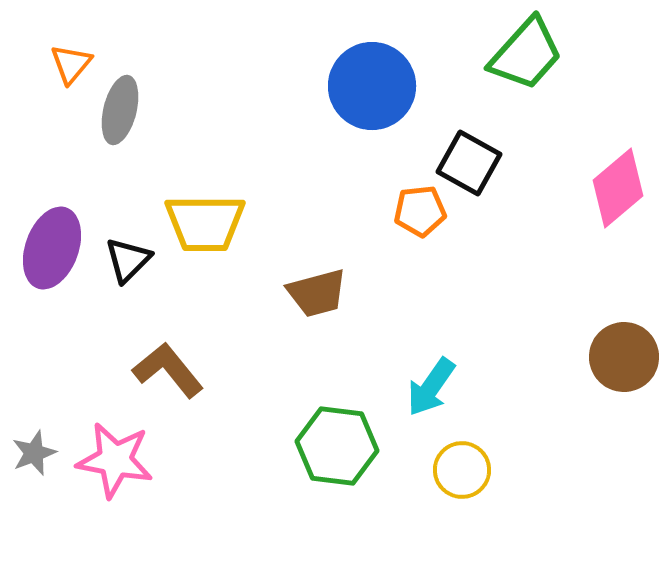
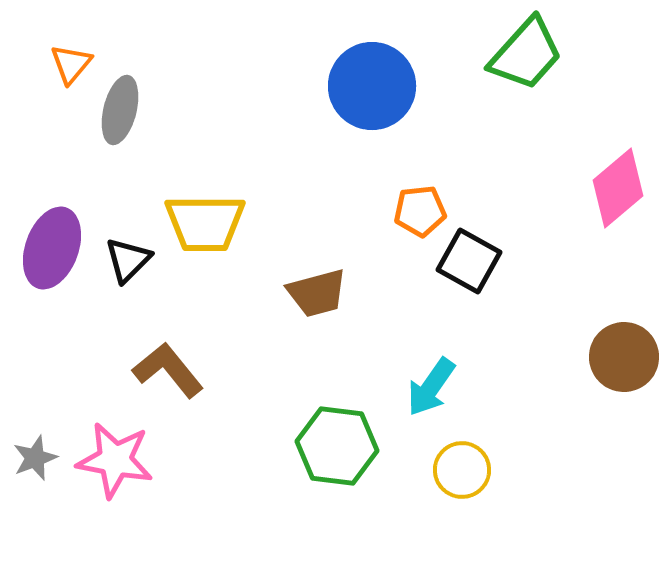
black square: moved 98 px down
gray star: moved 1 px right, 5 px down
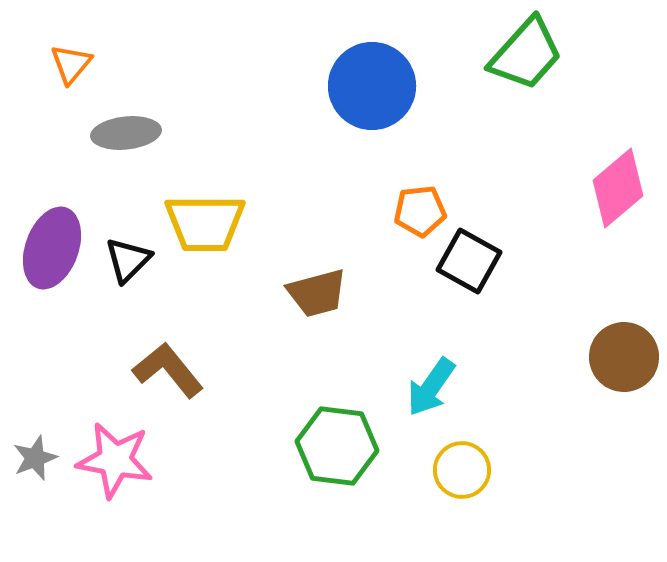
gray ellipse: moved 6 px right, 23 px down; rotated 70 degrees clockwise
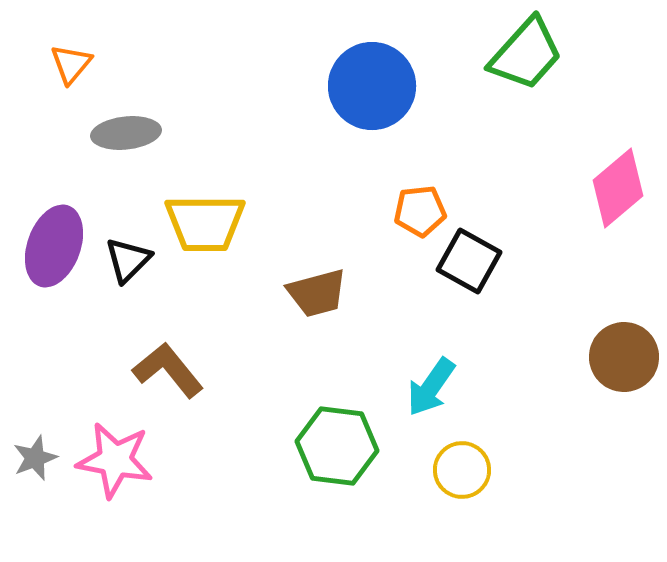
purple ellipse: moved 2 px right, 2 px up
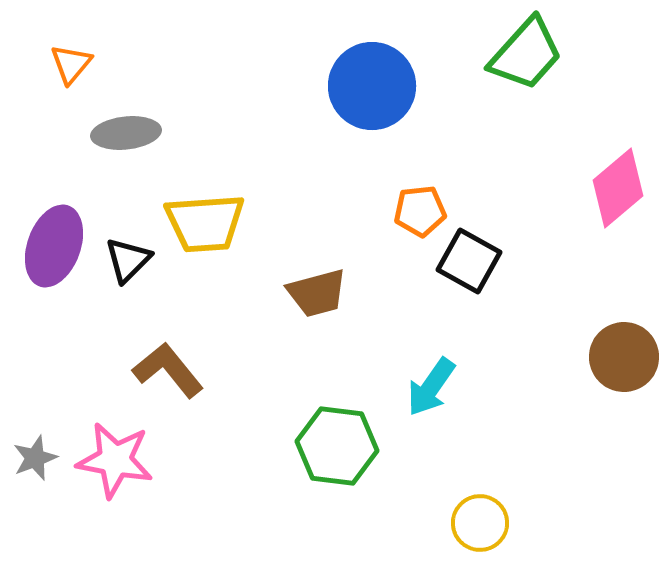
yellow trapezoid: rotated 4 degrees counterclockwise
yellow circle: moved 18 px right, 53 px down
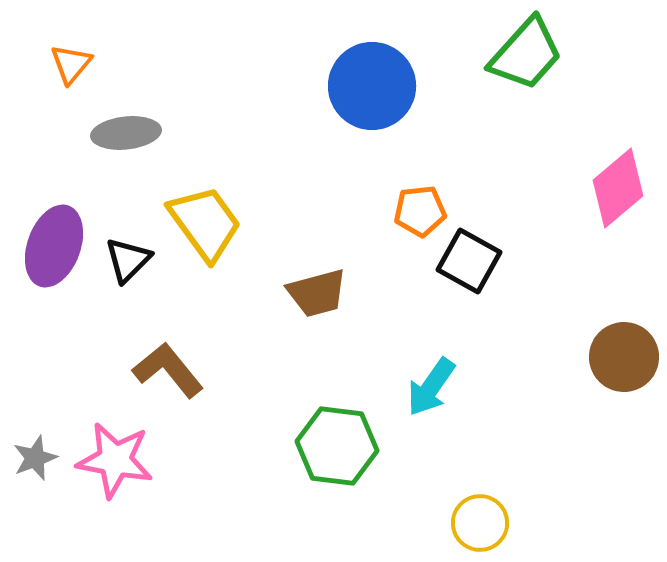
yellow trapezoid: rotated 122 degrees counterclockwise
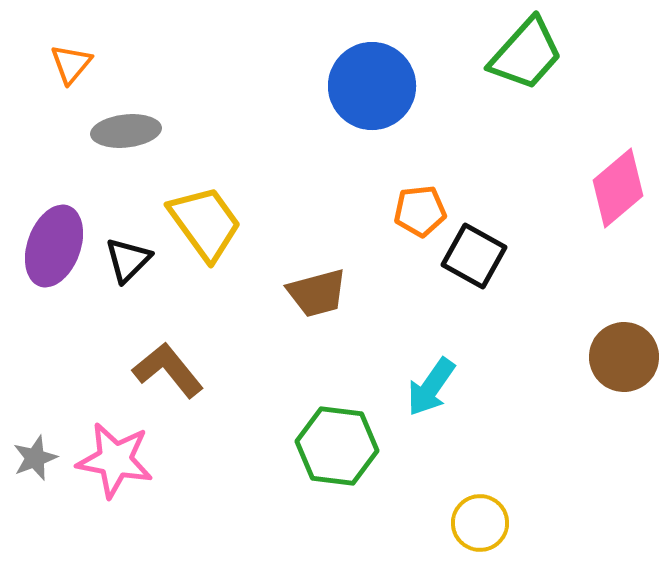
gray ellipse: moved 2 px up
black square: moved 5 px right, 5 px up
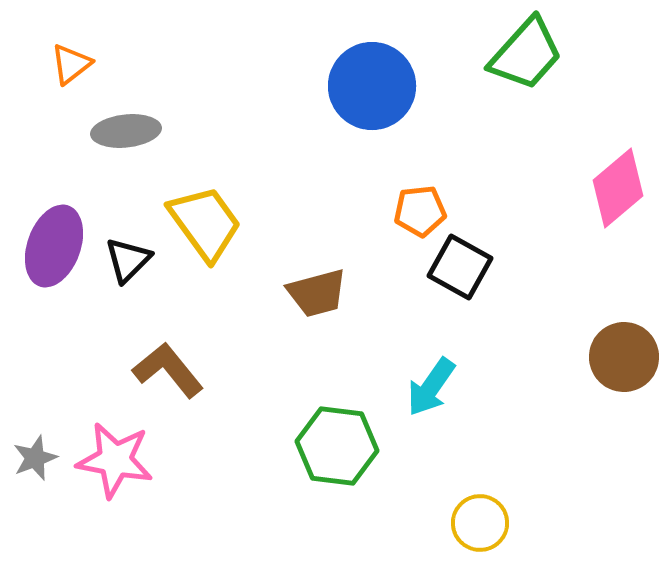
orange triangle: rotated 12 degrees clockwise
black square: moved 14 px left, 11 px down
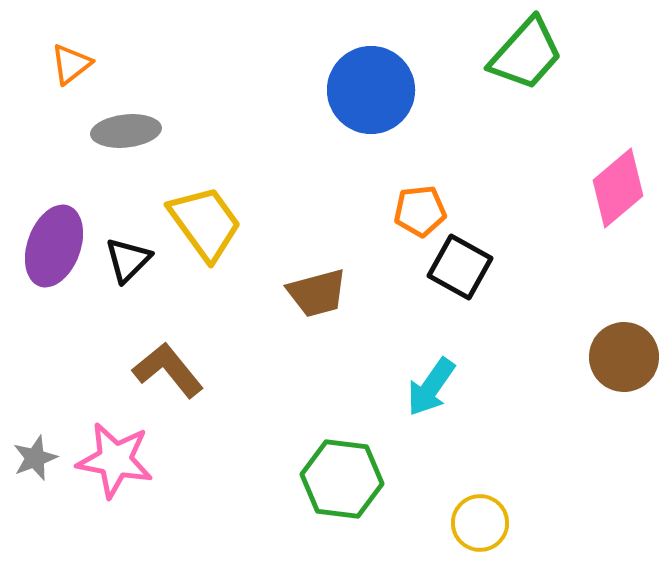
blue circle: moved 1 px left, 4 px down
green hexagon: moved 5 px right, 33 px down
